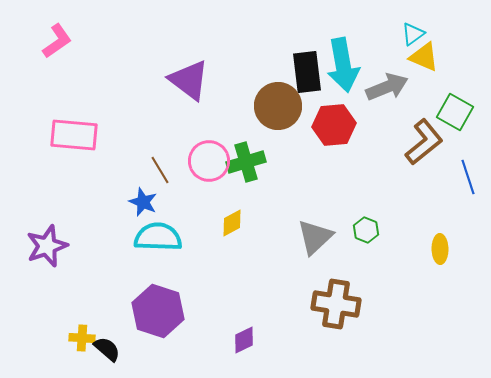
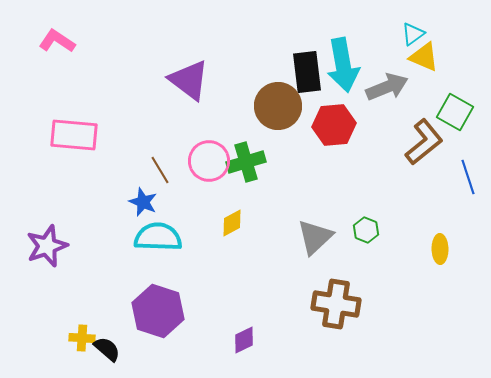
pink L-shape: rotated 111 degrees counterclockwise
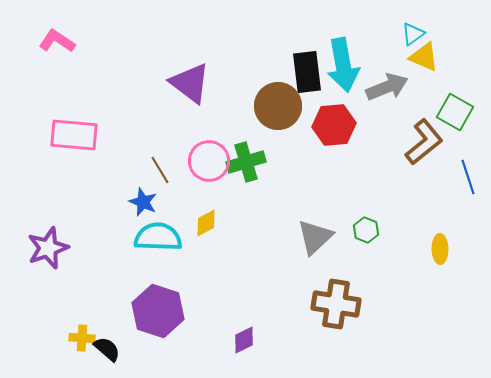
purple triangle: moved 1 px right, 3 px down
yellow diamond: moved 26 px left
purple star: moved 1 px right, 2 px down
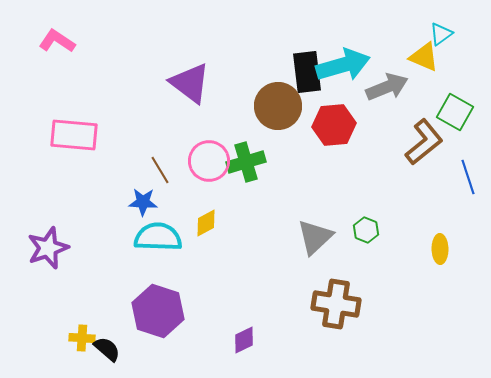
cyan triangle: moved 28 px right
cyan arrow: rotated 96 degrees counterclockwise
blue star: rotated 20 degrees counterclockwise
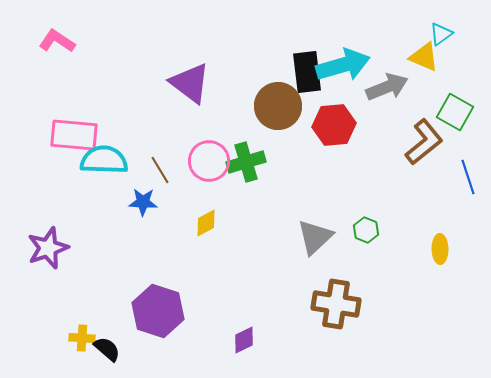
cyan semicircle: moved 54 px left, 77 px up
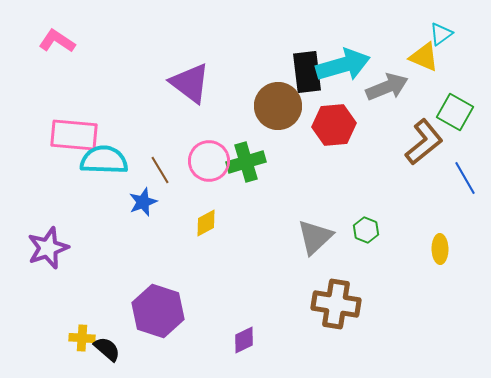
blue line: moved 3 px left, 1 px down; rotated 12 degrees counterclockwise
blue star: rotated 24 degrees counterclockwise
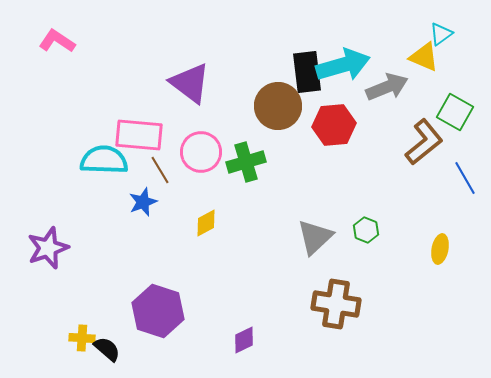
pink rectangle: moved 65 px right
pink circle: moved 8 px left, 9 px up
yellow ellipse: rotated 12 degrees clockwise
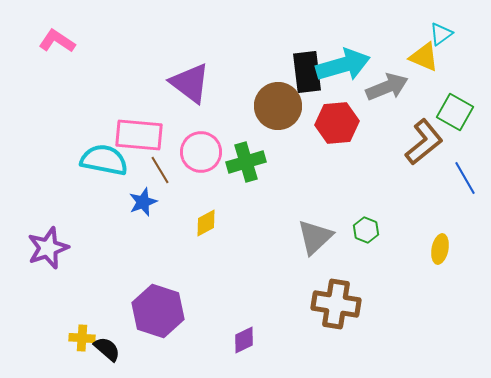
red hexagon: moved 3 px right, 2 px up
cyan semicircle: rotated 9 degrees clockwise
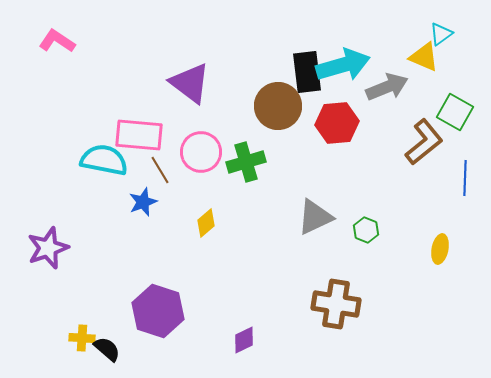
blue line: rotated 32 degrees clockwise
yellow diamond: rotated 12 degrees counterclockwise
gray triangle: moved 20 px up; rotated 18 degrees clockwise
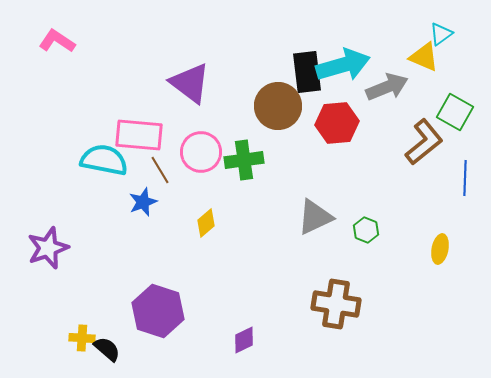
green cross: moved 2 px left, 2 px up; rotated 9 degrees clockwise
